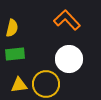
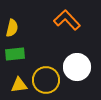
white circle: moved 8 px right, 8 px down
yellow circle: moved 4 px up
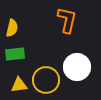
orange L-shape: rotated 56 degrees clockwise
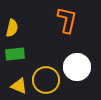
yellow triangle: moved 1 px down; rotated 30 degrees clockwise
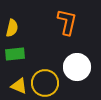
orange L-shape: moved 2 px down
yellow circle: moved 1 px left, 3 px down
